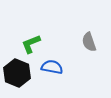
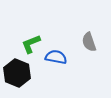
blue semicircle: moved 4 px right, 10 px up
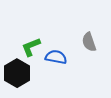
green L-shape: moved 3 px down
black hexagon: rotated 8 degrees clockwise
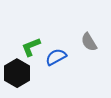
gray semicircle: rotated 12 degrees counterclockwise
blue semicircle: rotated 40 degrees counterclockwise
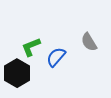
blue semicircle: rotated 20 degrees counterclockwise
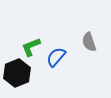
gray semicircle: rotated 12 degrees clockwise
black hexagon: rotated 8 degrees clockwise
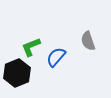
gray semicircle: moved 1 px left, 1 px up
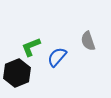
blue semicircle: moved 1 px right
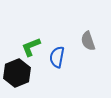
blue semicircle: rotated 30 degrees counterclockwise
